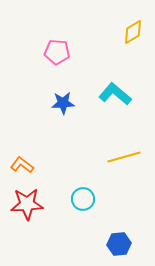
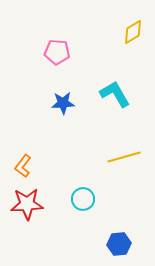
cyan L-shape: rotated 20 degrees clockwise
orange L-shape: moved 1 px right, 1 px down; rotated 90 degrees counterclockwise
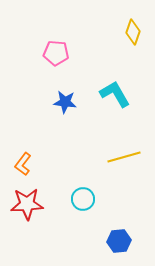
yellow diamond: rotated 40 degrees counterclockwise
pink pentagon: moved 1 px left, 1 px down
blue star: moved 2 px right, 1 px up; rotated 10 degrees clockwise
orange L-shape: moved 2 px up
blue hexagon: moved 3 px up
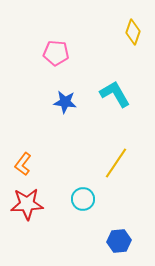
yellow line: moved 8 px left, 6 px down; rotated 40 degrees counterclockwise
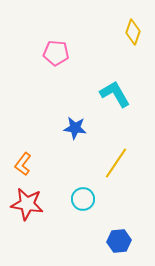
blue star: moved 10 px right, 26 px down
red star: rotated 12 degrees clockwise
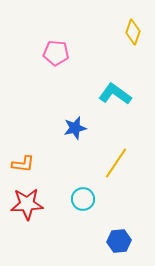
cyan L-shape: rotated 24 degrees counterclockwise
blue star: rotated 20 degrees counterclockwise
orange L-shape: rotated 120 degrees counterclockwise
red star: rotated 12 degrees counterclockwise
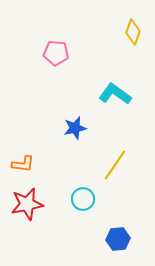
yellow line: moved 1 px left, 2 px down
red star: rotated 8 degrees counterclockwise
blue hexagon: moved 1 px left, 2 px up
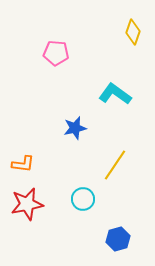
blue hexagon: rotated 10 degrees counterclockwise
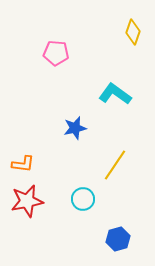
red star: moved 3 px up
